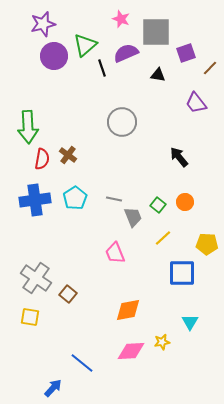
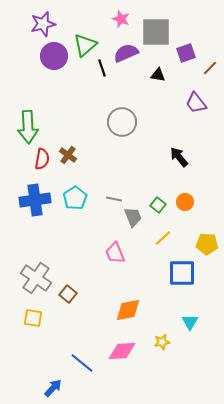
yellow square: moved 3 px right, 1 px down
pink diamond: moved 9 px left
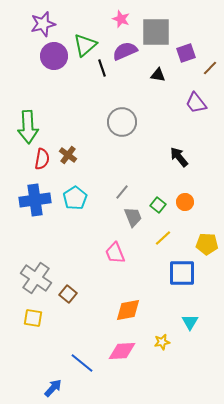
purple semicircle: moved 1 px left, 2 px up
gray line: moved 8 px right, 7 px up; rotated 63 degrees counterclockwise
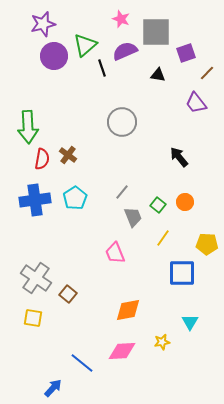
brown line: moved 3 px left, 5 px down
yellow line: rotated 12 degrees counterclockwise
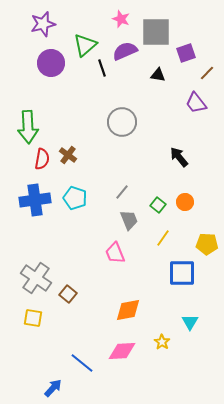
purple circle: moved 3 px left, 7 px down
cyan pentagon: rotated 20 degrees counterclockwise
gray trapezoid: moved 4 px left, 3 px down
yellow star: rotated 28 degrees counterclockwise
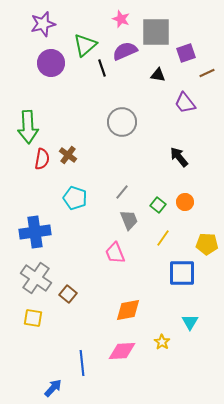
brown line: rotated 21 degrees clockwise
purple trapezoid: moved 11 px left
blue cross: moved 32 px down
blue line: rotated 45 degrees clockwise
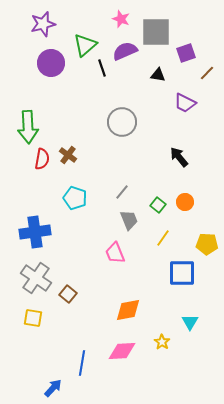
brown line: rotated 21 degrees counterclockwise
purple trapezoid: rotated 25 degrees counterclockwise
blue line: rotated 15 degrees clockwise
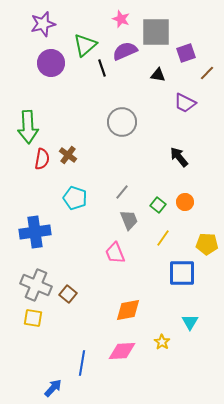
gray cross: moved 7 px down; rotated 12 degrees counterclockwise
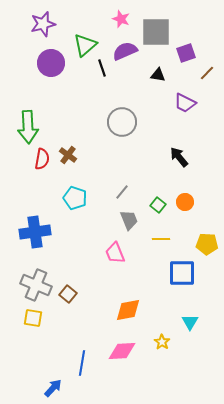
yellow line: moved 2 px left, 1 px down; rotated 54 degrees clockwise
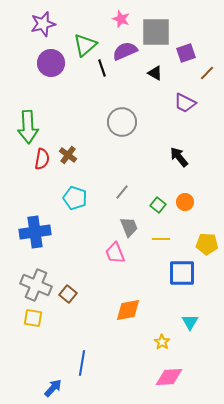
black triangle: moved 3 px left, 2 px up; rotated 21 degrees clockwise
gray trapezoid: moved 7 px down
pink diamond: moved 47 px right, 26 px down
